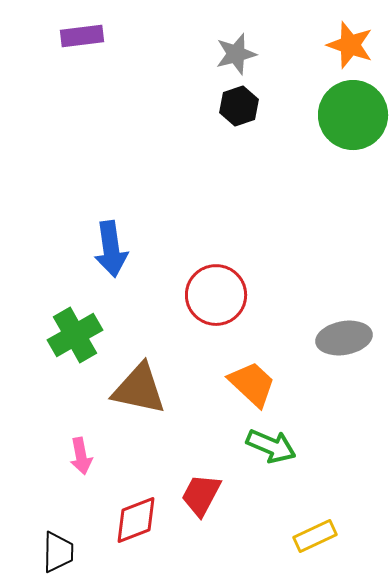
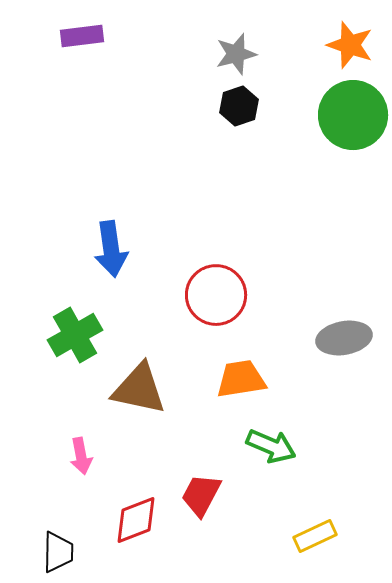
orange trapezoid: moved 11 px left, 5 px up; rotated 52 degrees counterclockwise
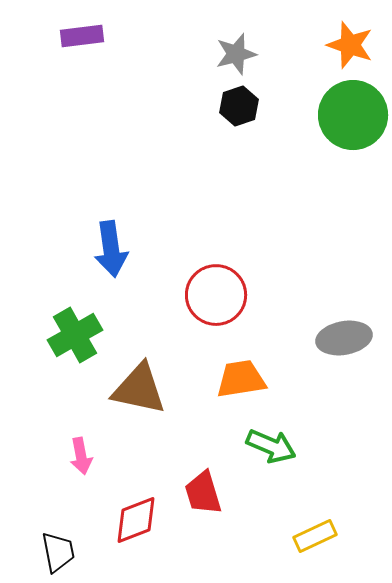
red trapezoid: moved 2 px right, 2 px up; rotated 45 degrees counterclockwise
black trapezoid: rotated 12 degrees counterclockwise
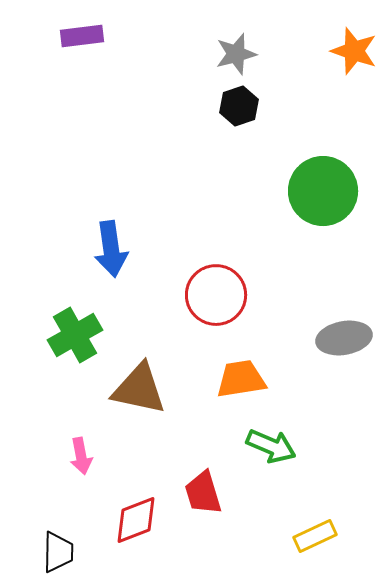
orange star: moved 4 px right, 6 px down
green circle: moved 30 px left, 76 px down
black trapezoid: rotated 12 degrees clockwise
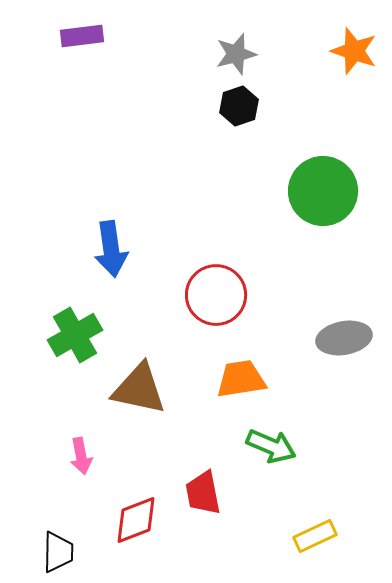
red trapezoid: rotated 6 degrees clockwise
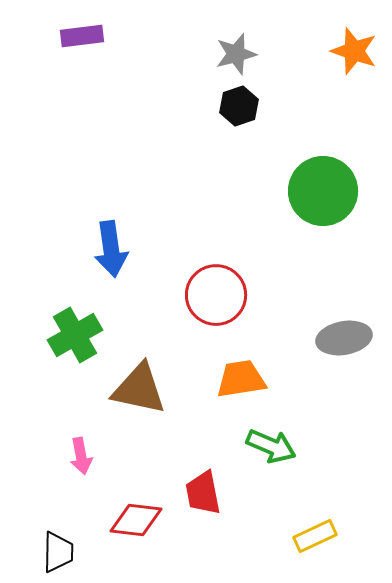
red diamond: rotated 28 degrees clockwise
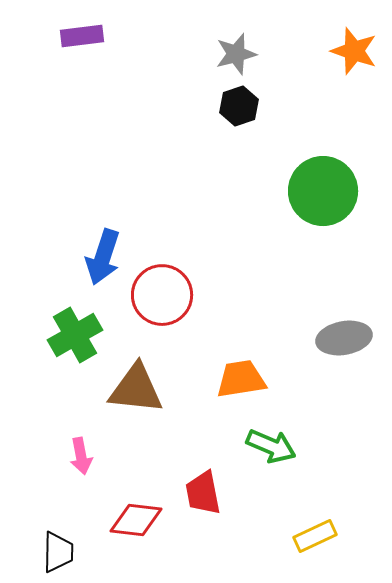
blue arrow: moved 8 px left, 8 px down; rotated 26 degrees clockwise
red circle: moved 54 px left
brown triangle: moved 3 px left; rotated 6 degrees counterclockwise
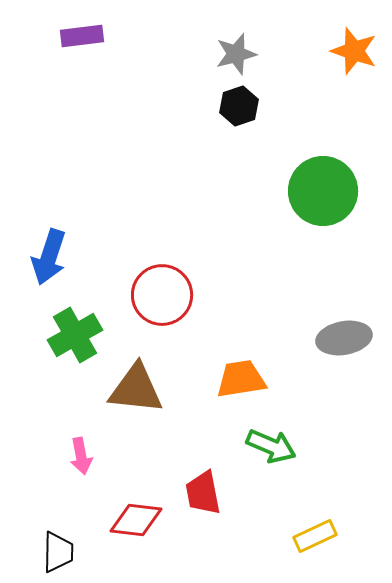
blue arrow: moved 54 px left
